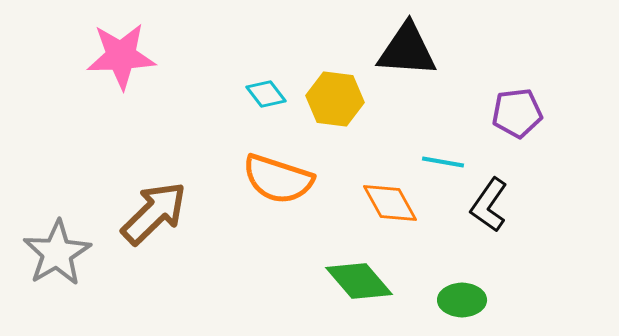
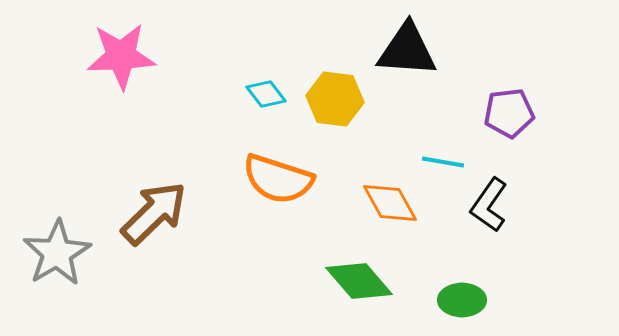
purple pentagon: moved 8 px left
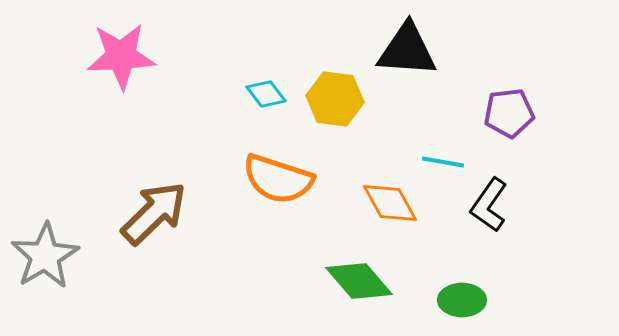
gray star: moved 12 px left, 3 px down
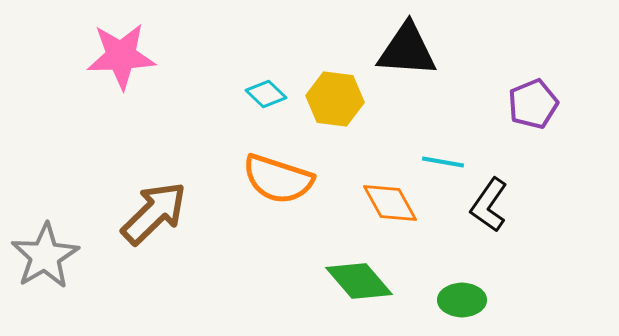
cyan diamond: rotated 9 degrees counterclockwise
purple pentagon: moved 24 px right, 9 px up; rotated 15 degrees counterclockwise
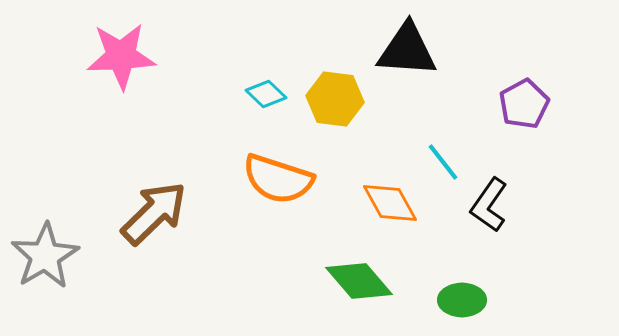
purple pentagon: moved 9 px left; rotated 6 degrees counterclockwise
cyan line: rotated 42 degrees clockwise
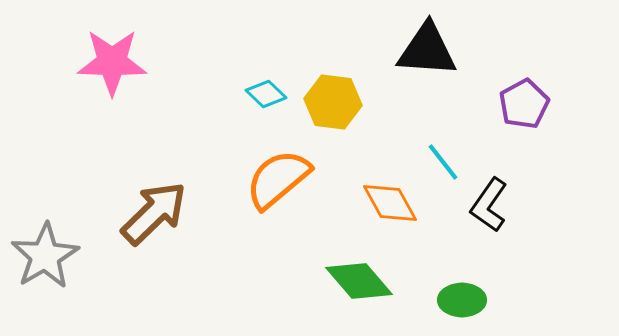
black triangle: moved 20 px right
pink star: moved 9 px left, 6 px down; rotated 4 degrees clockwise
yellow hexagon: moved 2 px left, 3 px down
orange semicircle: rotated 122 degrees clockwise
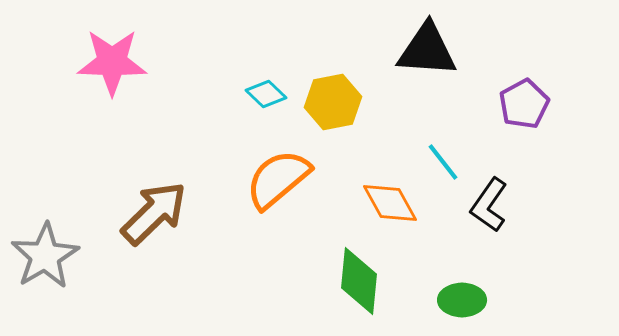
yellow hexagon: rotated 18 degrees counterclockwise
green diamond: rotated 46 degrees clockwise
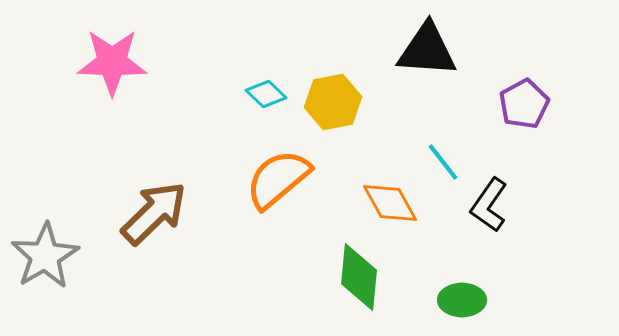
green diamond: moved 4 px up
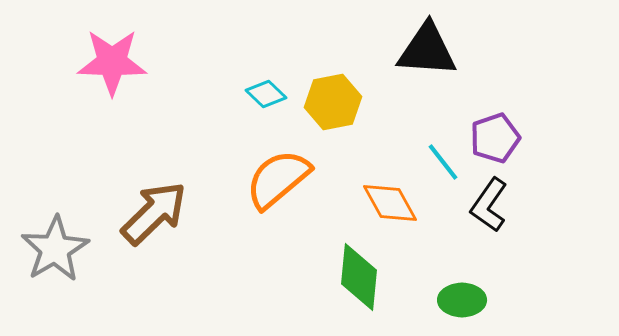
purple pentagon: moved 29 px left, 34 px down; rotated 9 degrees clockwise
gray star: moved 10 px right, 7 px up
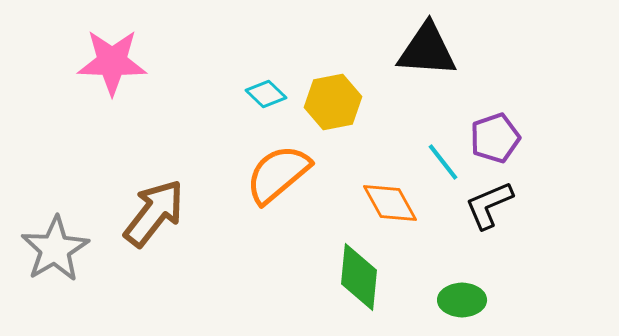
orange semicircle: moved 5 px up
black L-shape: rotated 32 degrees clockwise
brown arrow: rotated 8 degrees counterclockwise
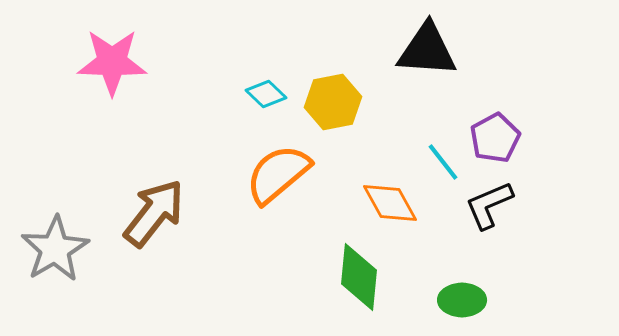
purple pentagon: rotated 9 degrees counterclockwise
